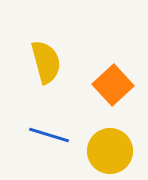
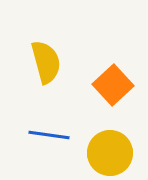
blue line: rotated 9 degrees counterclockwise
yellow circle: moved 2 px down
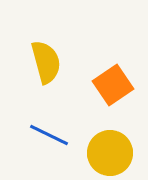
orange square: rotated 9 degrees clockwise
blue line: rotated 18 degrees clockwise
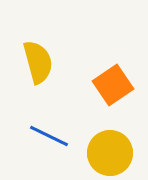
yellow semicircle: moved 8 px left
blue line: moved 1 px down
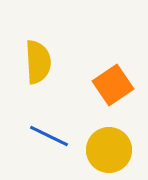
yellow semicircle: rotated 12 degrees clockwise
yellow circle: moved 1 px left, 3 px up
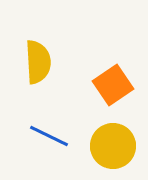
yellow circle: moved 4 px right, 4 px up
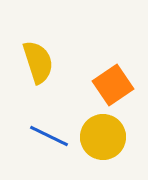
yellow semicircle: rotated 15 degrees counterclockwise
yellow circle: moved 10 px left, 9 px up
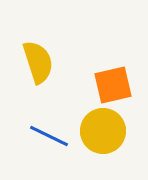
orange square: rotated 21 degrees clockwise
yellow circle: moved 6 px up
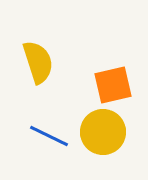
yellow circle: moved 1 px down
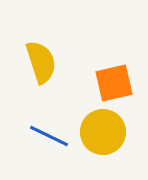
yellow semicircle: moved 3 px right
orange square: moved 1 px right, 2 px up
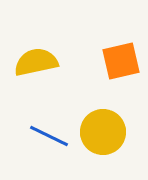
yellow semicircle: moved 5 px left; rotated 84 degrees counterclockwise
orange square: moved 7 px right, 22 px up
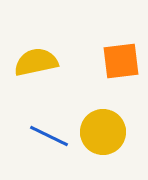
orange square: rotated 6 degrees clockwise
